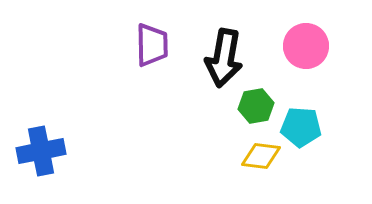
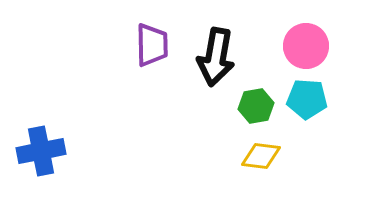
black arrow: moved 8 px left, 1 px up
cyan pentagon: moved 6 px right, 28 px up
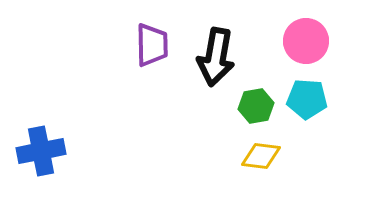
pink circle: moved 5 px up
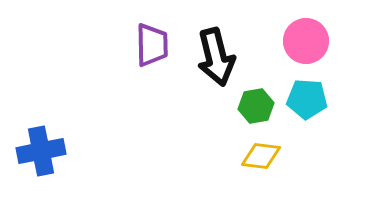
black arrow: rotated 24 degrees counterclockwise
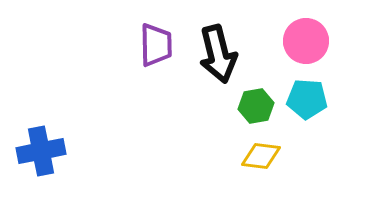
purple trapezoid: moved 4 px right
black arrow: moved 2 px right, 3 px up
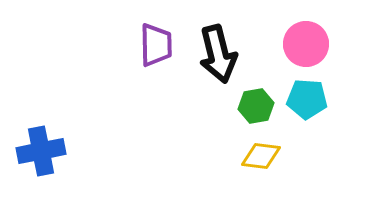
pink circle: moved 3 px down
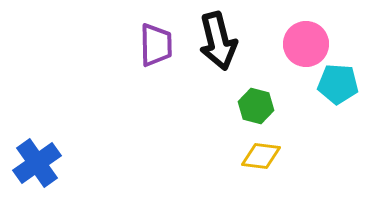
black arrow: moved 13 px up
cyan pentagon: moved 31 px right, 15 px up
green hexagon: rotated 24 degrees clockwise
blue cross: moved 4 px left, 12 px down; rotated 24 degrees counterclockwise
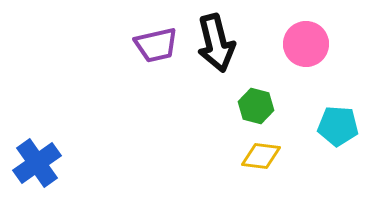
black arrow: moved 2 px left, 2 px down
purple trapezoid: rotated 78 degrees clockwise
cyan pentagon: moved 42 px down
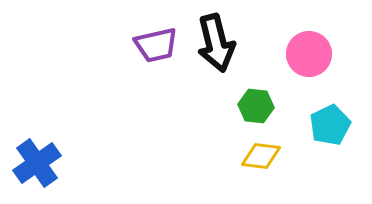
pink circle: moved 3 px right, 10 px down
green hexagon: rotated 8 degrees counterclockwise
cyan pentagon: moved 8 px left, 1 px up; rotated 30 degrees counterclockwise
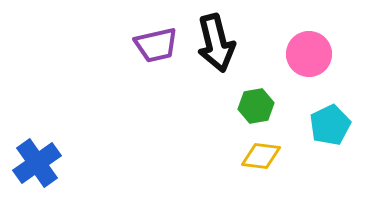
green hexagon: rotated 16 degrees counterclockwise
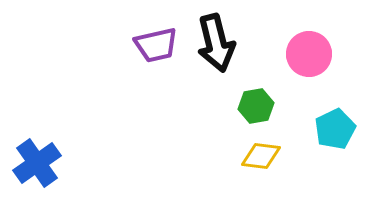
cyan pentagon: moved 5 px right, 4 px down
